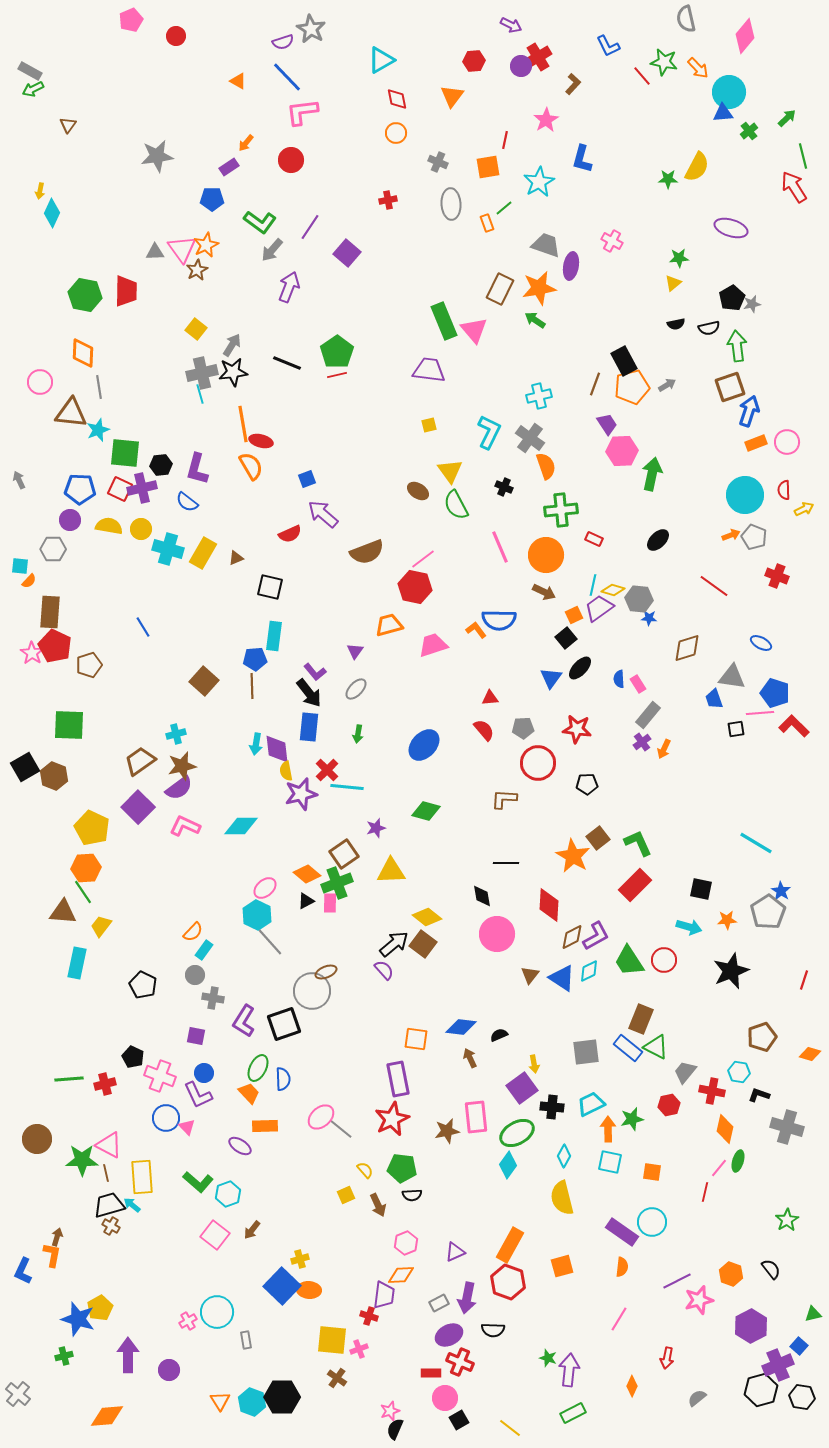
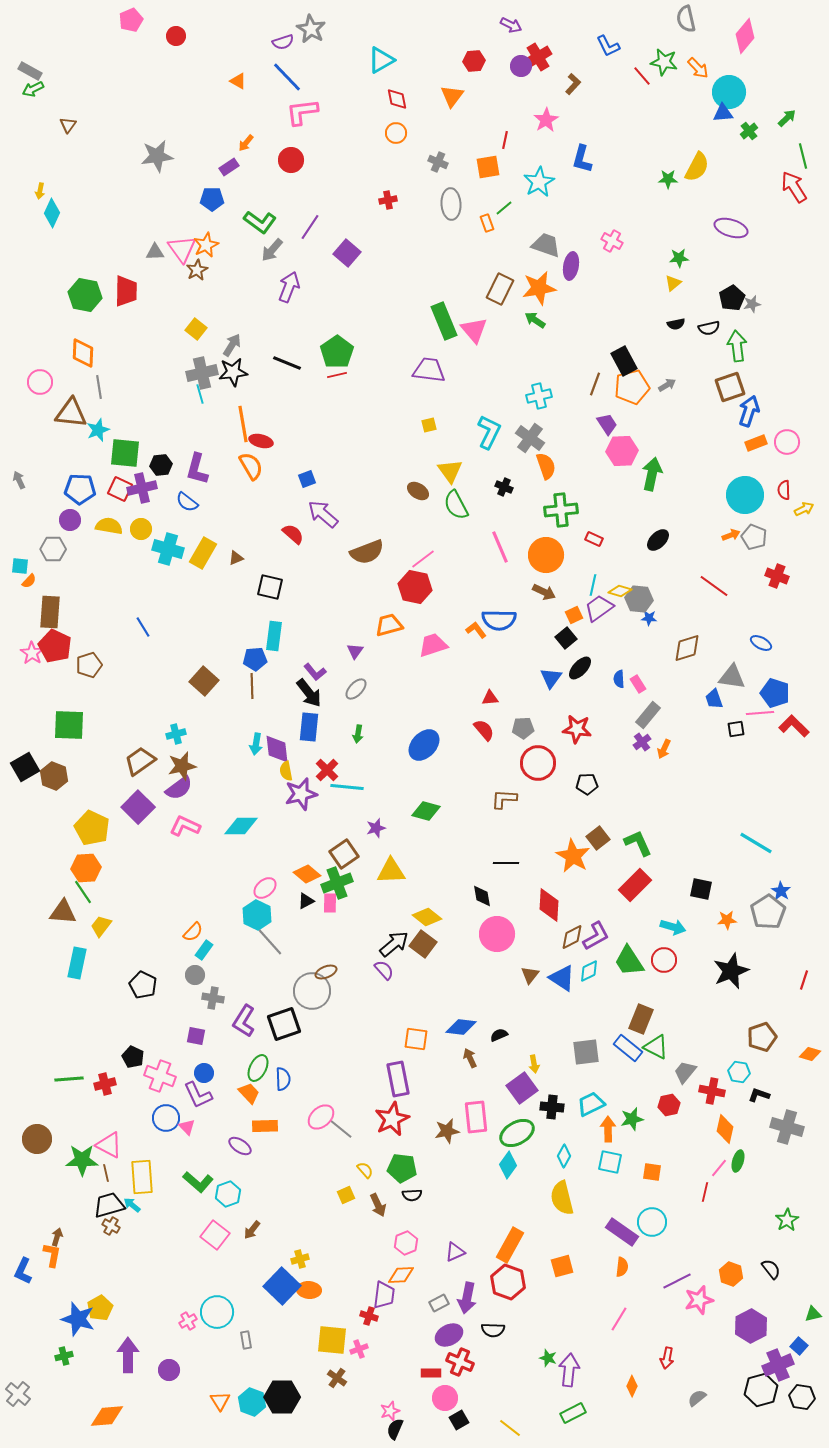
red semicircle at (290, 534): moved 3 px right; rotated 115 degrees counterclockwise
yellow diamond at (613, 590): moved 7 px right, 1 px down
cyan arrow at (689, 927): moved 16 px left
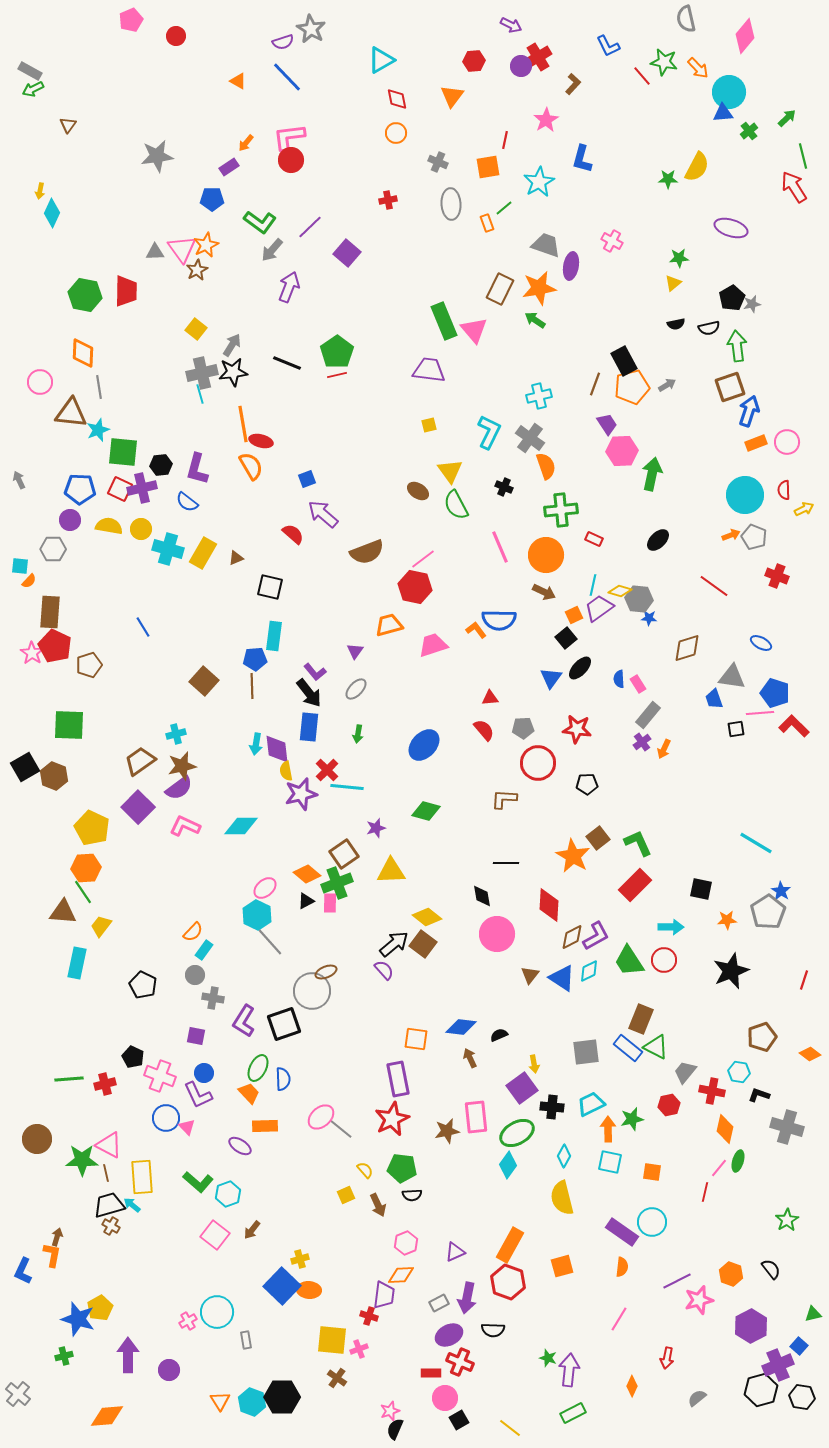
pink L-shape at (302, 112): moved 13 px left, 25 px down
purple line at (310, 227): rotated 12 degrees clockwise
green square at (125, 453): moved 2 px left, 1 px up
cyan arrow at (673, 927): moved 2 px left; rotated 15 degrees counterclockwise
orange diamond at (810, 1054): rotated 20 degrees clockwise
